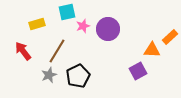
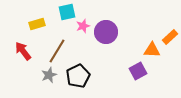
purple circle: moved 2 px left, 3 px down
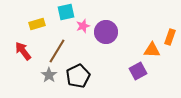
cyan square: moved 1 px left
orange rectangle: rotated 28 degrees counterclockwise
gray star: rotated 14 degrees counterclockwise
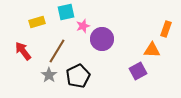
yellow rectangle: moved 2 px up
purple circle: moved 4 px left, 7 px down
orange rectangle: moved 4 px left, 8 px up
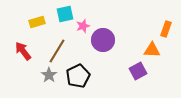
cyan square: moved 1 px left, 2 px down
purple circle: moved 1 px right, 1 px down
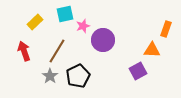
yellow rectangle: moved 2 px left; rotated 28 degrees counterclockwise
red arrow: moved 1 px right; rotated 18 degrees clockwise
gray star: moved 1 px right, 1 px down
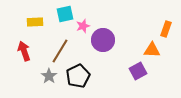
yellow rectangle: rotated 42 degrees clockwise
brown line: moved 3 px right
gray star: moved 1 px left
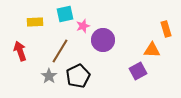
orange rectangle: rotated 35 degrees counterclockwise
red arrow: moved 4 px left
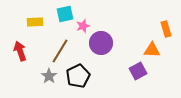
purple circle: moved 2 px left, 3 px down
